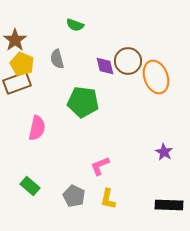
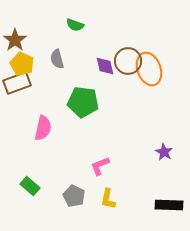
orange ellipse: moved 7 px left, 8 px up
pink semicircle: moved 6 px right
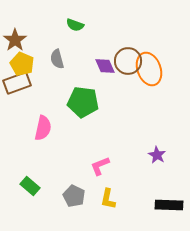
purple diamond: rotated 10 degrees counterclockwise
purple star: moved 7 px left, 3 px down
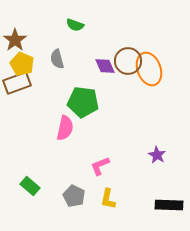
pink semicircle: moved 22 px right
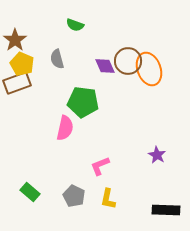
green rectangle: moved 6 px down
black rectangle: moved 3 px left, 5 px down
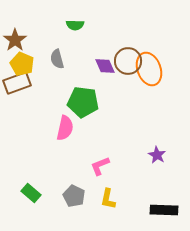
green semicircle: rotated 18 degrees counterclockwise
green rectangle: moved 1 px right, 1 px down
black rectangle: moved 2 px left
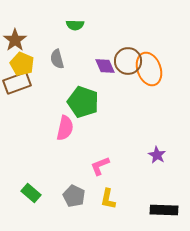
green pentagon: rotated 12 degrees clockwise
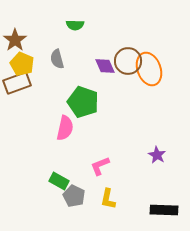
green rectangle: moved 28 px right, 12 px up; rotated 12 degrees counterclockwise
